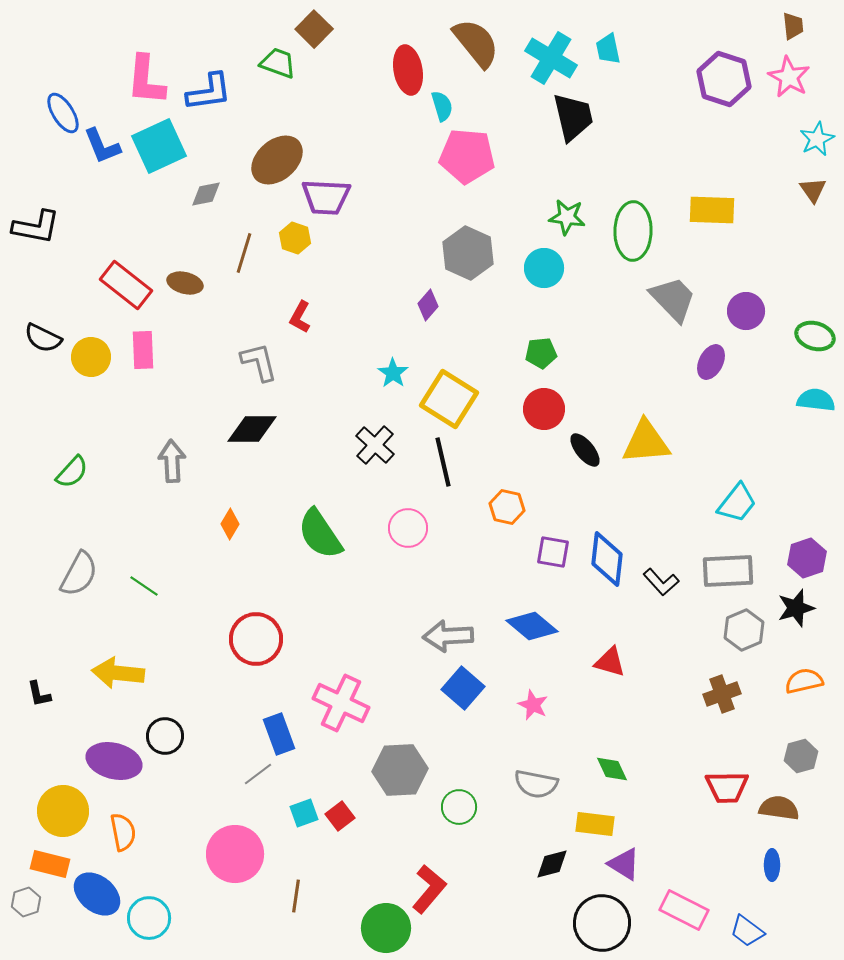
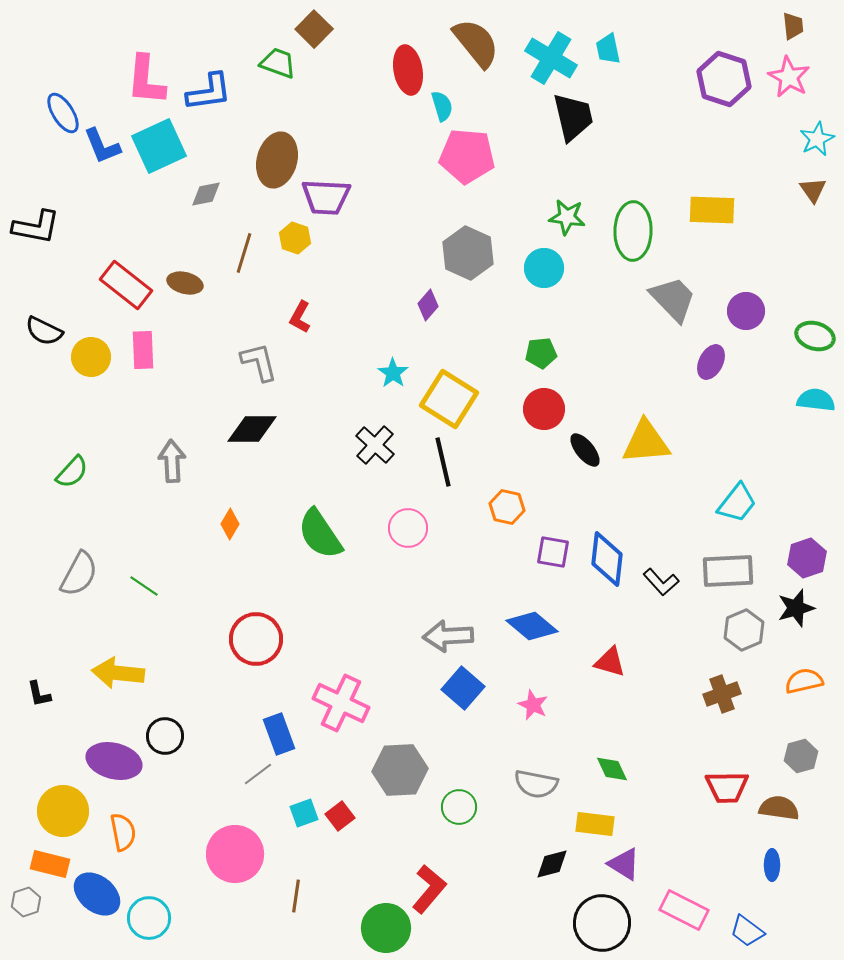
brown ellipse at (277, 160): rotated 34 degrees counterclockwise
black semicircle at (43, 338): moved 1 px right, 7 px up
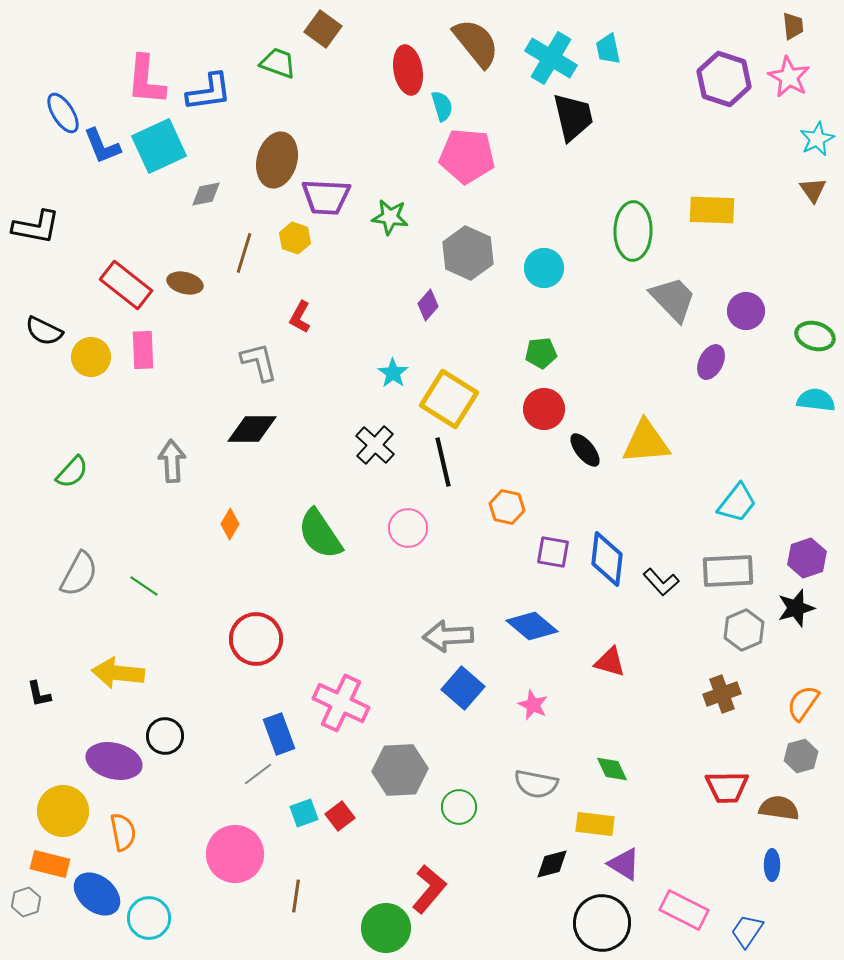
brown square at (314, 29): moved 9 px right; rotated 9 degrees counterclockwise
green star at (567, 217): moved 177 px left
orange semicircle at (804, 681): moved 1 px left, 22 px down; rotated 42 degrees counterclockwise
blue trapezoid at (747, 931): rotated 87 degrees clockwise
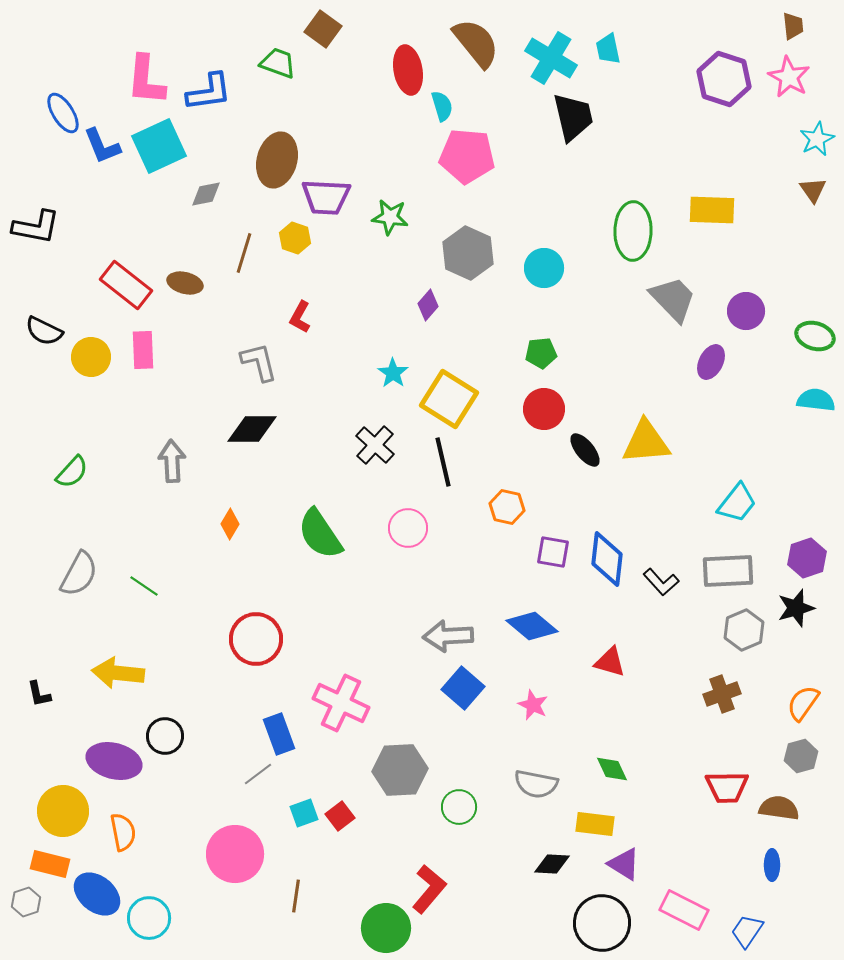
black diamond at (552, 864): rotated 18 degrees clockwise
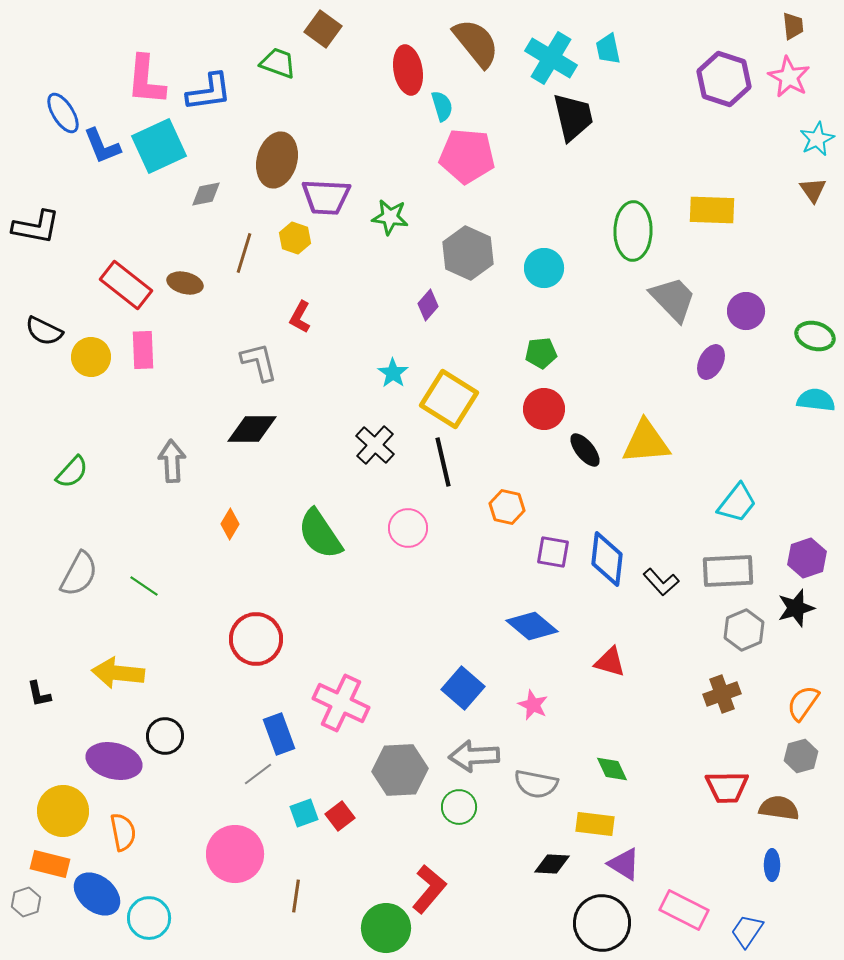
gray arrow at (448, 636): moved 26 px right, 120 px down
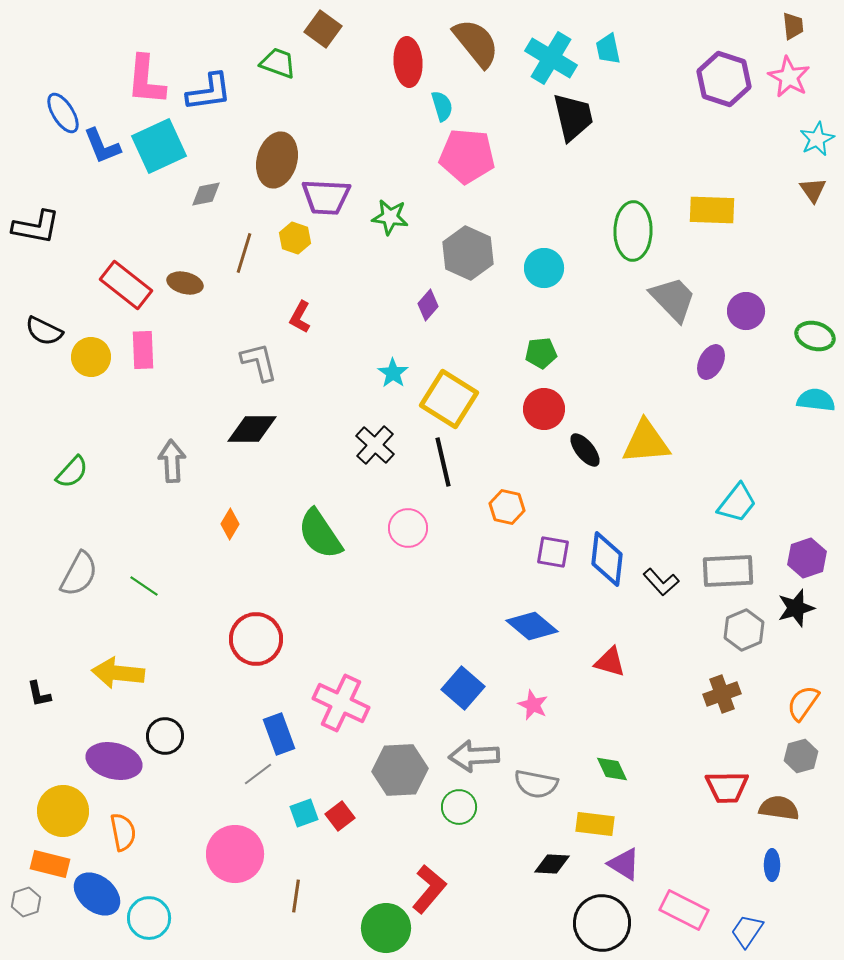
red ellipse at (408, 70): moved 8 px up; rotated 6 degrees clockwise
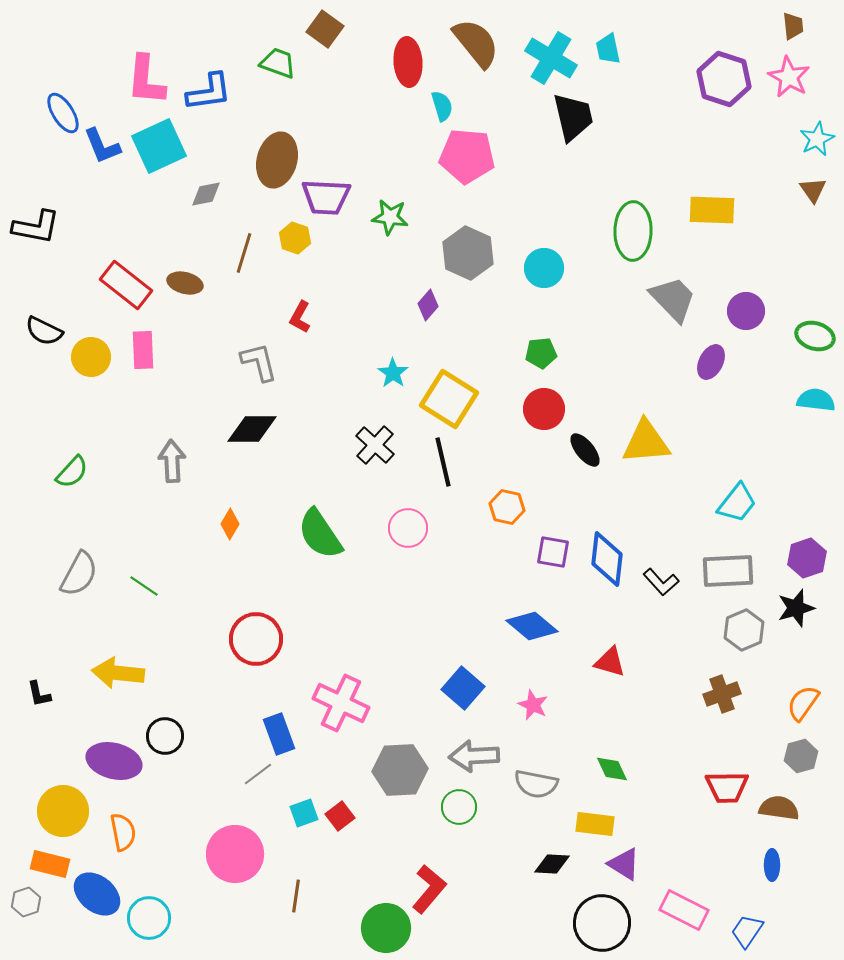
brown square at (323, 29): moved 2 px right
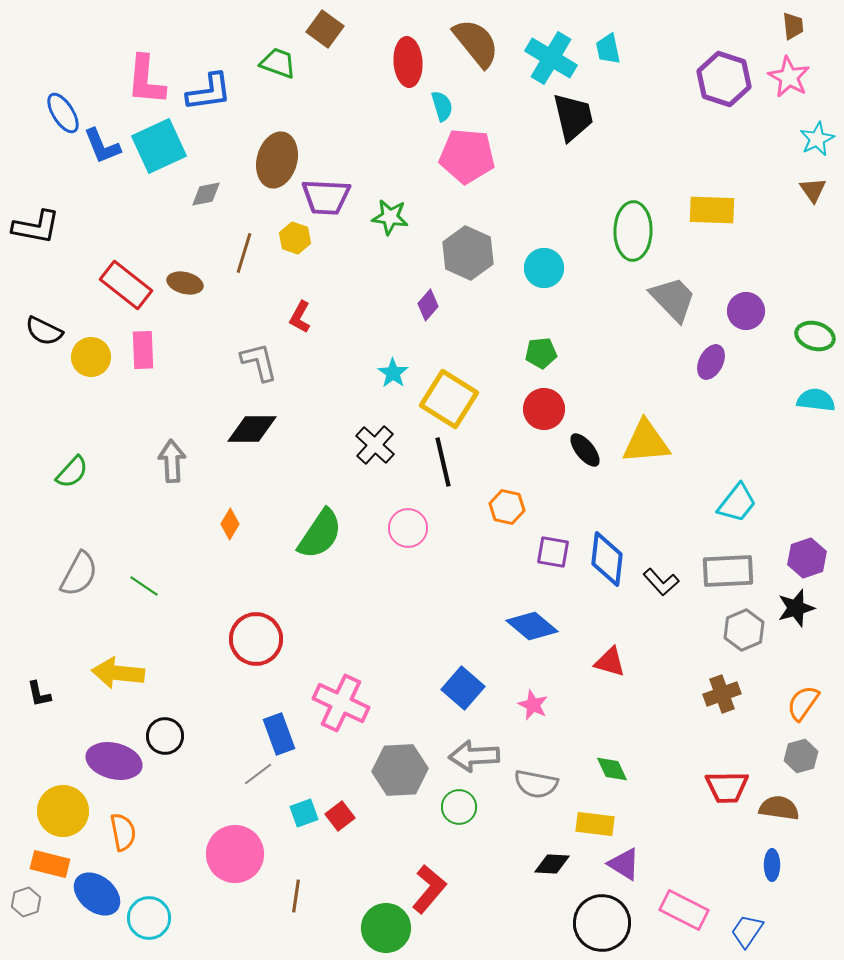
green semicircle at (320, 534): rotated 112 degrees counterclockwise
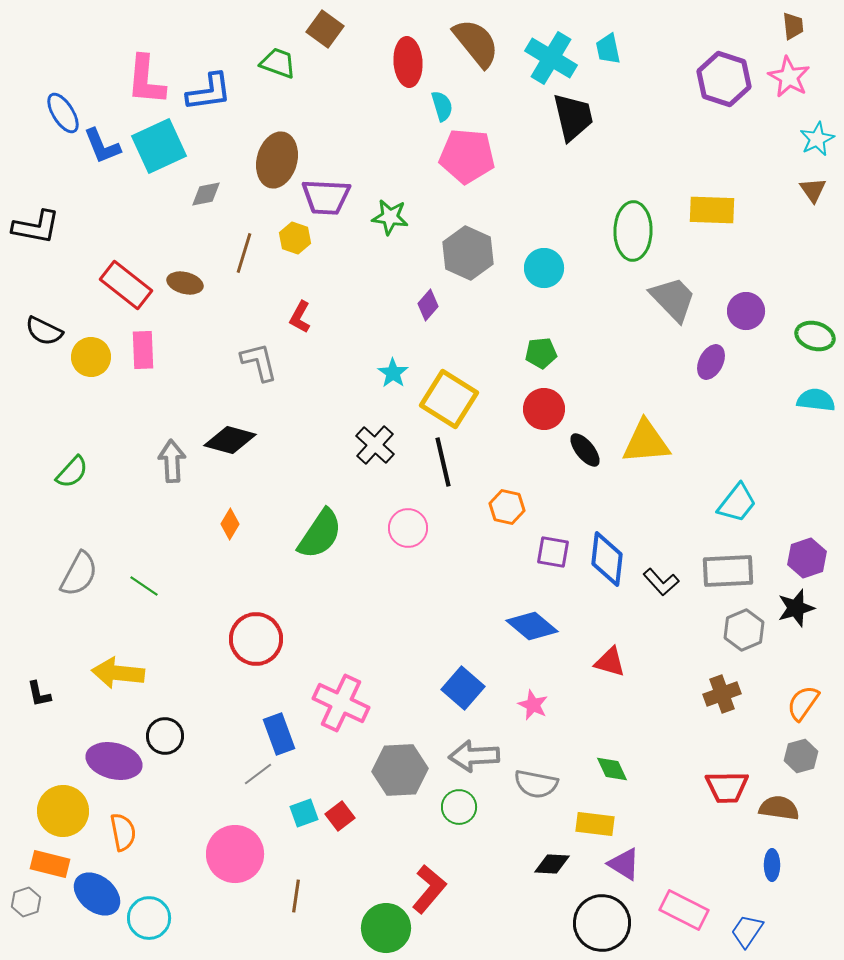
black diamond at (252, 429): moved 22 px left, 11 px down; rotated 15 degrees clockwise
